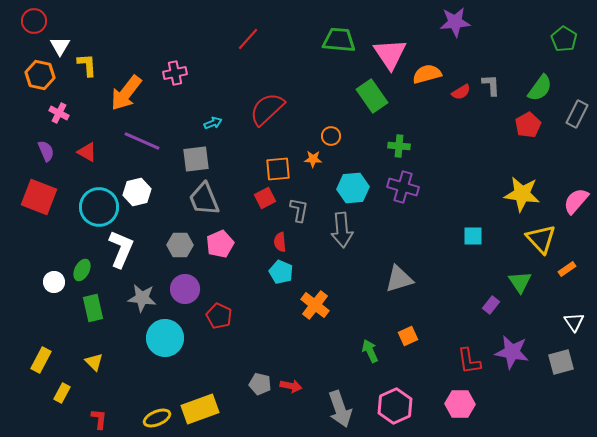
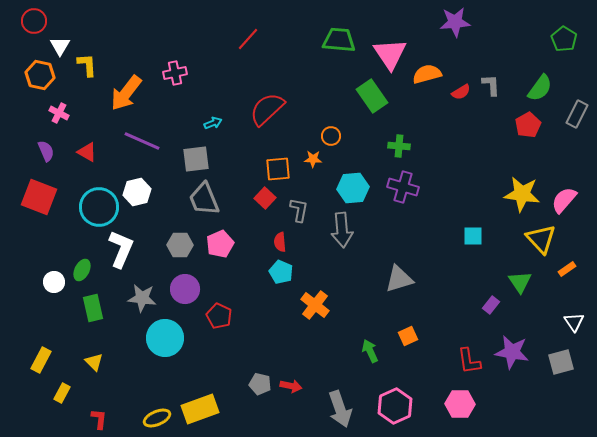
red square at (265, 198): rotated 20 degrees counterclockwise
pink semicircle at (576, 201): moved 12 px left, 1 px up
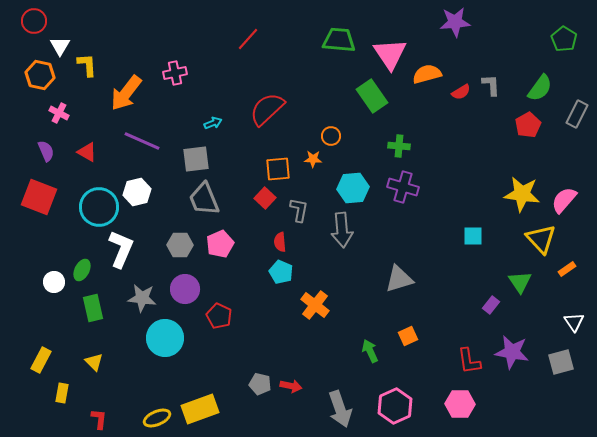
yellow rectangle at (62, 393): rotated 18 degrees counterclockwise
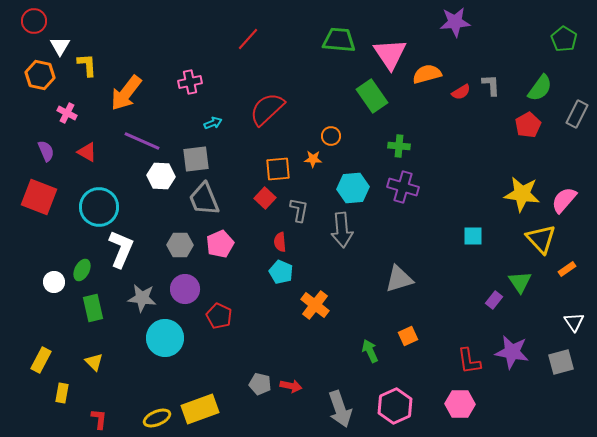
pink cross at (175, 73): moved 15 px right, 9 px down
pink cross at (59, 113): moved 8 px right
white hexagon at (137, 192): moved 24 px right, 16 px up; rotated 16 degrees clockwise
purple rectangle at (491, 305): moved 3 px right, 5 px up
